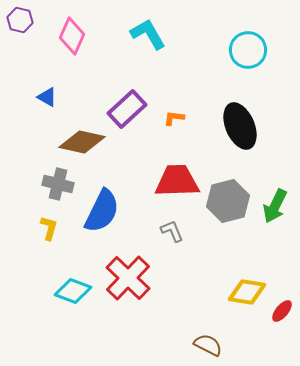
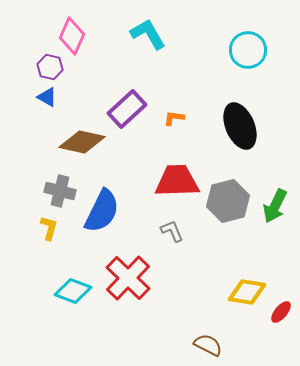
purple hexagon: moved 30 px right, 47 px down
gray cross: moved 2 px right, 7 px down
red ellipse: moved 1 px left, 1 px down
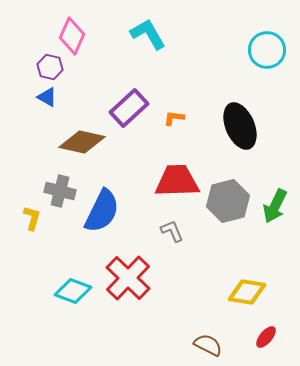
cyan circle: moved 19 px right
purple rectangle: moved 2 px right, 1 px up
yellow L-shape: moved 17 px left, 10 px up
red ellipse: moved 15 px left, 25 px down
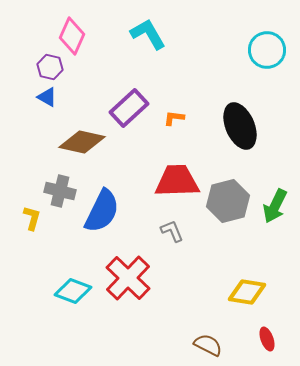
red ellipse: moved 1 px right, 2 px down; rotated 60 degrees counterclockwise
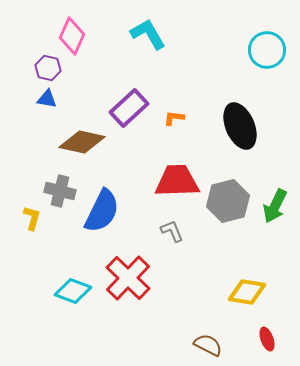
purple hexagon: moved 2 px left, 1 px down
blue triangle: moved 2 px down; rotated 20 degrees counterclockwise
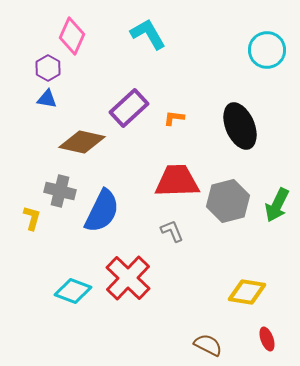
purple hexagon: rotated 15 degrees clockwise
green arrow: moved 2 px right, 1 px up
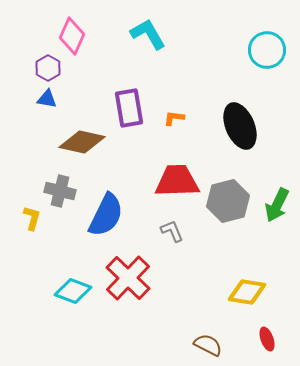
purple rectangle: rotated 57 degrees counterclockwise
blue semicircle: moved 4 px right, 4 px down
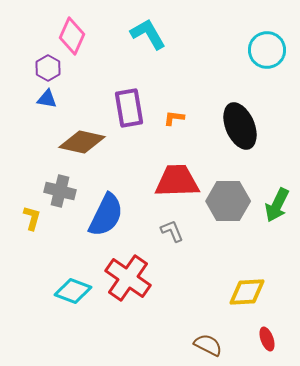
gray hexagon: rotated 15 degrees clockwise
red cross: rotated 9 degrees counterclockwise
yellow diamond: rotated 12 degrees counterclockwise
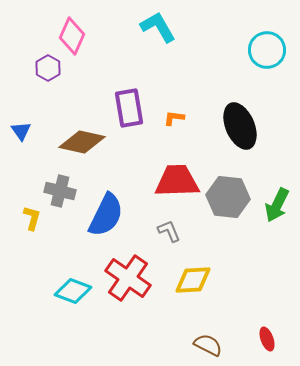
cyan L-shape: moved 10 px right, 7 px up
blue triangle: moved 26 px left, 32 px down; rotated 45 degrees clockwise
gray hexagon: moved 4 px up; rotated 6 degrees clockwise
gray L-shape: moved 3 px left
yellow diamond: moved 54 px left, 12 px up
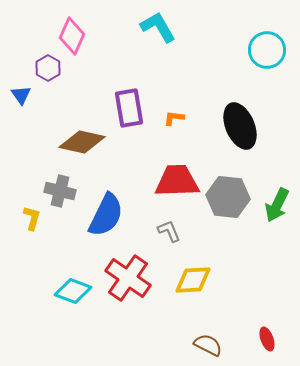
blue triangle: moved 36 px up
